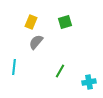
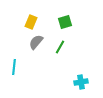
green line: moved 24 px up
cyan cross: moved 8 px left
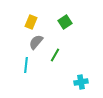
green square: rotated 16 degrees counterclockwise
green line: moved 5 px left, 8 px down
cyan line: moved 12 px right, 2 px up
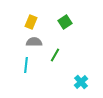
gray semicircle: moved 2 px left; rotated 49 degrees clockwise
cyan cross: rotated 32 degrees counterclockwise
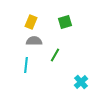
green square: rotated 16 degrees clockwise
gray semicircle: moved 1 px up
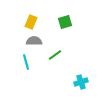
green line: rotated 24 degrees clockwise
cyan line: moved 3 px up; rotated 21 degrees counterclockwise
cyan cross: rotated 24 degrees clockwise
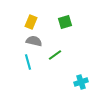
gray semicircle: rotated 14 degrees clockwise
cyan line: moved 2 px right
